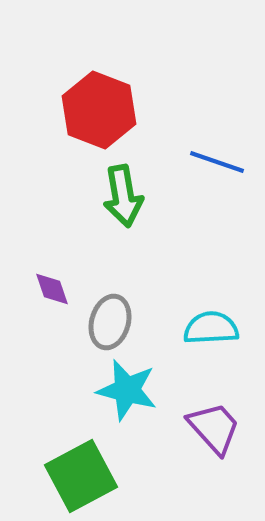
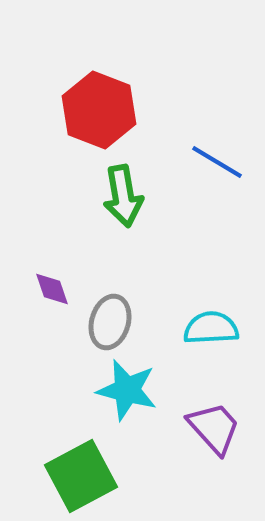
blue line: rotated 12 degrees clockwise
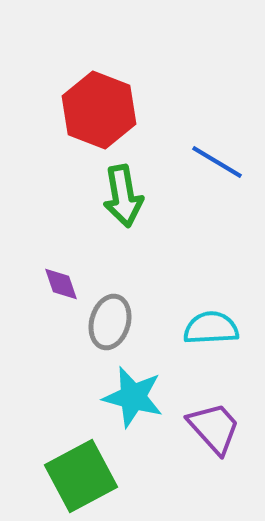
purple diamond: moved 9 px right, 5 px up
cyan star: moved 6 px right, 7 px down
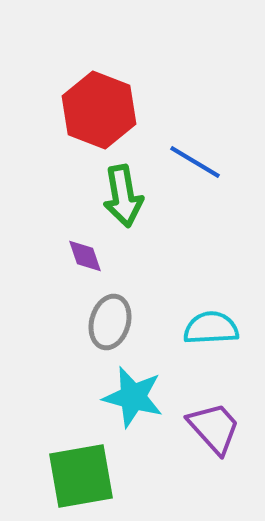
blue line: moved 22 px left
purple diamond: moved 24 px right, 28 px up
green square: rotated 18 degrees clockwise
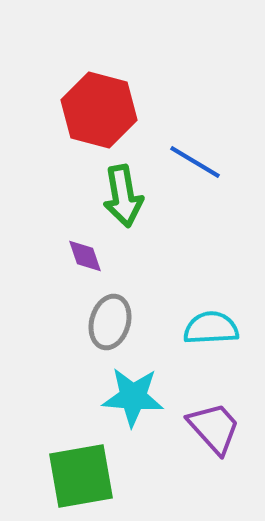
red hexagon: rotated 6 degrees counterclockwise
cyan star: rotated 10 degrees counterclockwise
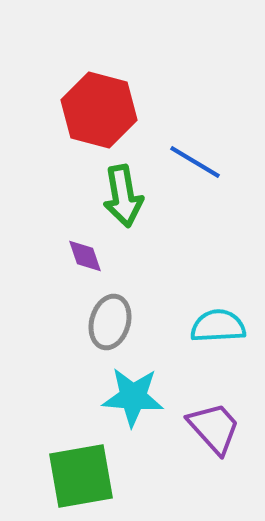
cyan semicircle: moved 7 px right, 2 px up
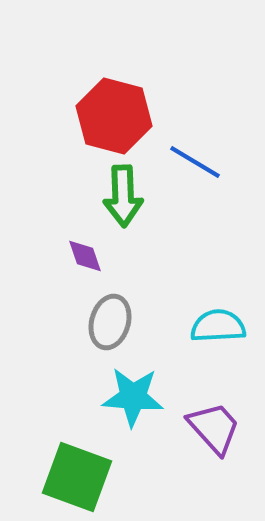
red hexagon: moved 15 px right, 6 px down
green arrow: rotated 8 degrees clockwise
green square: moved 4 px left, 1 px down; rotated 30 degrees clockwise
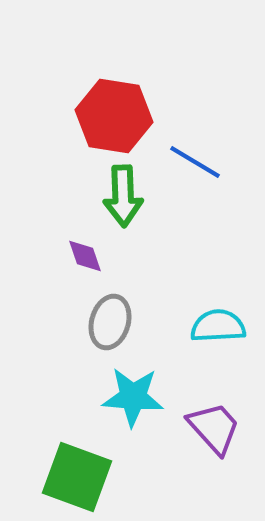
red hexagon: rotated 6 degrees counterclockwise
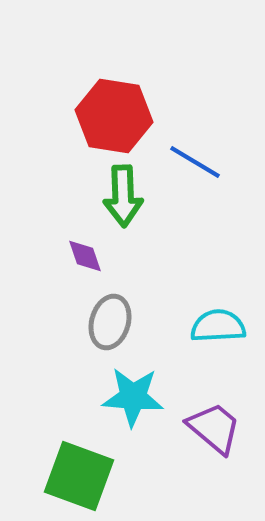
purple trapezoid: rotated 8 degrees counterclockwise
green square: moved 2 px right, 1 px up
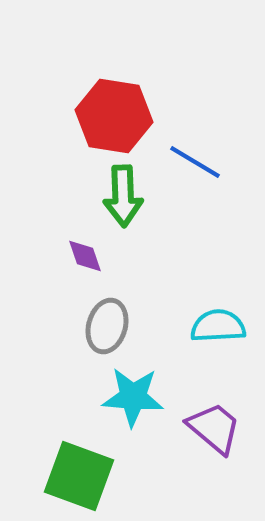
gray ellipse: moved 3 px left, 4 px down
